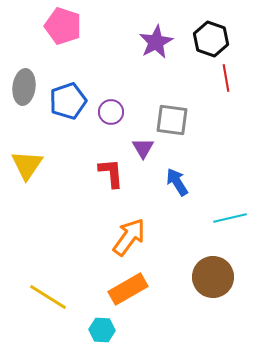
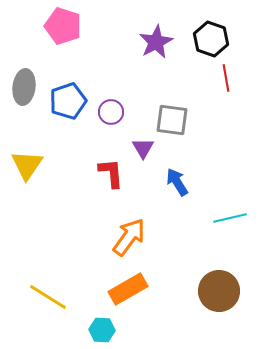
brown circle: moved 6 px right, 14 px down
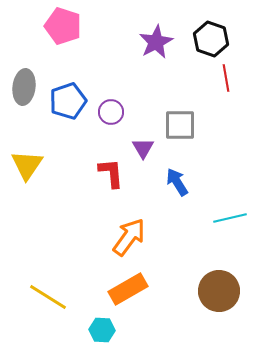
gray square: moved 8 px right, 5 px down; rotated 8 degrees counterclockwise
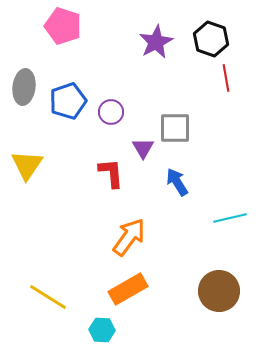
gray square: moved 5 px left, 3 px down
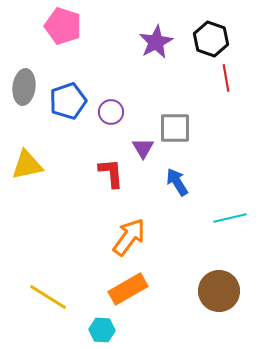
yellow triangle: rotated 44 degrees clockwise
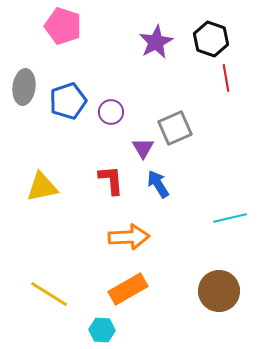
gray square: rotated 24 degrees counterclockwise
yellow triangle: moved 15 px right, 22 px down
red L-shape: moved 7 px down
blue arrow: moved 19 px left, 2 px down
orange arrow: rotated 51 degrees clockwise
yellow line: moved 1 px right, 3 px up
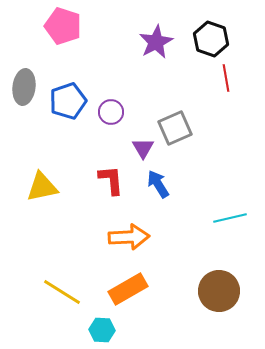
yellow line: moved 13 px right, 2 px up
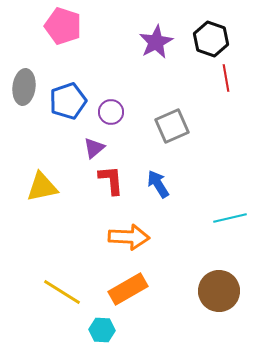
gray square: moved 3 px left, 2 px up
purple triangle: moved 49 px left; rotated 20 degrees clockwise
orange arrow: rotated 6 degrees clockwise
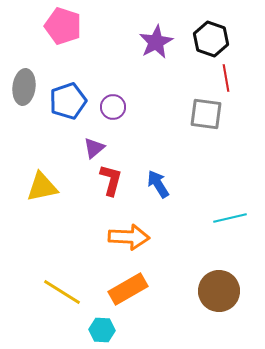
purple circle: moved 2 px right, 5 px up
gray square: moved 34 px right, 12 px up; rotated 32 degrees clockwise
red L-shape: rotated 20 degrees clockwise
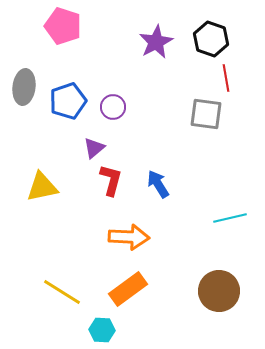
orange rectangle: rotated 6 degrees counterclockwise
